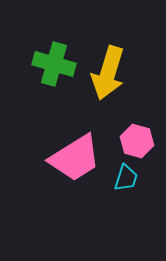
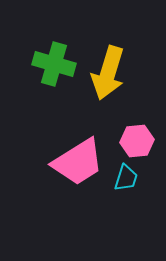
pink hexagon: rotated 20 degrees counterclockwise
pink trapezoid: moved 3 px right, 4 px down
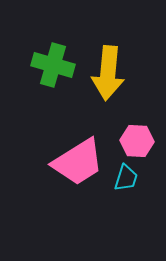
green cross: moved 1 px left, 1 px down
yellow arrow: rotated 12 degrees counterclockwise
pink hexagon: rotated 8 degrees clockwise
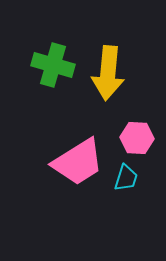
pink hexagon: moved 3 px up
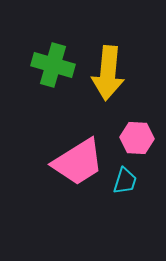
cyan trapezoid: moved 1 px left, 3 px down
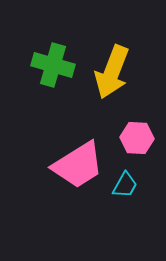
yellow arrow: moved 4 px right, 1 px up; rotated 16 degrees clockwise
pink trapezoid: moved 3 px down
cyan trapezoid: moved 4 px down; rotated 12 degrees clockwise
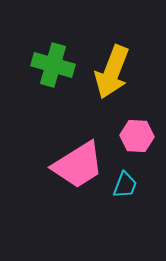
pink hexagon: moved 2 px up
cyan trapezoid: rotated 8 degrees counterclockwise
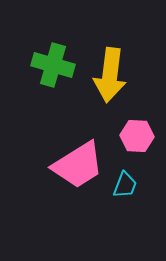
yellow arrow: moved 2 px left, 3 px down; rotated 14 degrees counterclockwise
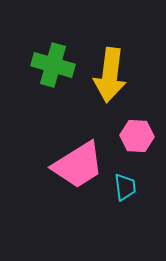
cyan trapezoid: moved 2 px down; rotated 28 degrees counterclockwise
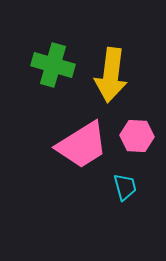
yellow arrow: moved 1 px right
pink trapezoid: moved 4 px right, 20 px up
cyan trapezoid: rotated 8 degrees counterclockwise
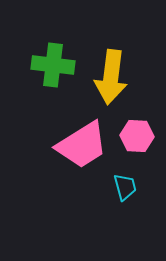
green cross: rotated 9 degrees counterclockwise
yellow arrow: moved 2 px down
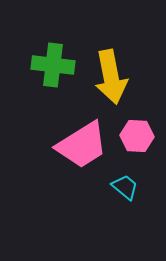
yellow arrow: rotated 18 degrees counterclockwise
cyan trapezoid: rotated 36 degrees counterclockwise
